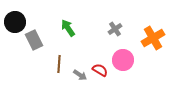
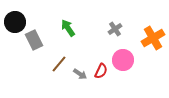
brown line: rotated 36 degrees clockwise
red semicircle: moved 1 px right, 1 px down; rotated 84 degrees clockwise
gray arrow: moved 1 px up
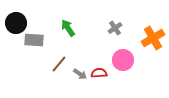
black circle: moved 1 px right, 1 px down
gray cross: moved 1 px up
gray rectangle: rotated 60 degrees counterclockwise
red semicircle: moved 2 px left, 2 px down; rotated 119 degrees counterclockwise
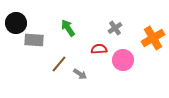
red semicircle: moved 24 px up
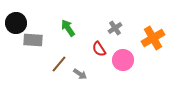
gray rectangle: moved 1 px left
red semicircle: rotated 119 degrees counterclockwise
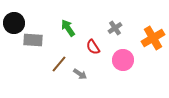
black circle: moved 2 px left
red semicircle: moved 6 px left, 2 px up
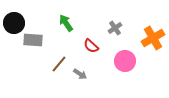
green arrow: moved 2 px left, 5 px up
red semicircle: moved 2 px left, 1 px up; rotated 14 degrees counterclockwise
pink circle: moved 2 px right, 1 px down
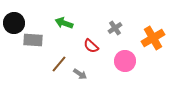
green arrow: moved 2 px left; rotated 36 degrees counterclockwise
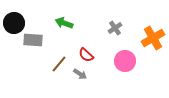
red semicircle: moved 5 px left, 9 px down
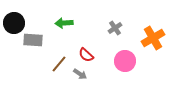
green arrow: rotated 24 degrees counterclockwise
